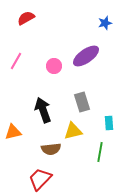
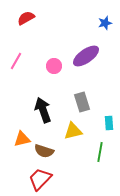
orange triangle: moved 9 px right, 7 px down
brown semicircle: moved 7 px left, 2 px down; rotated 24 degrees clockwise
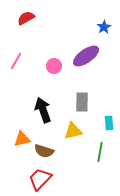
blue star: moved 1 px left, 4 px down; rotated 16 degrees counterclockwise
gray rectangle: rotated 18 degrees clockwise
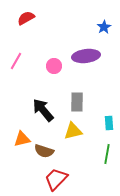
purple ellipse: rotated 28 degrees clockwise
gray rectangle: moved 5 px left
black arrow: rotated 20 degrees counterclockwise
green line: moved 7 px right, 2 px down
red trapezoid: moved 16 px right
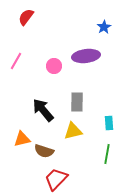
red semicircle: moved 1 px up; rotated 24 degrees counterclockwise
